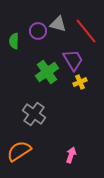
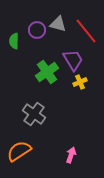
purple circle: moved 1 px left, 1 px up
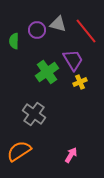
pink arrow: rotated 14 degrees clockwise
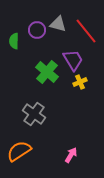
green cross: rotated 15 degrees counterclockwise
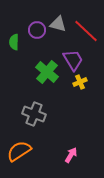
red line: rotated 8 degrees counterclockwise
green semicircle: moved 1 px down
gray cross: rotated 15 degrees counterclockwise
